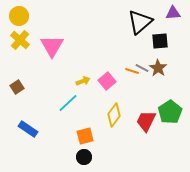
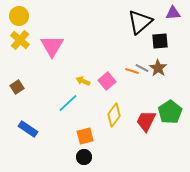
yellow arrow: rotated 136 degrees counterclockwise
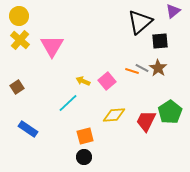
purple triangle: moved 2 px up; rotated 35 degrees counterclockwise
yellow diamond: rotated 50 degrees clockwise
